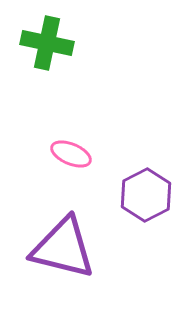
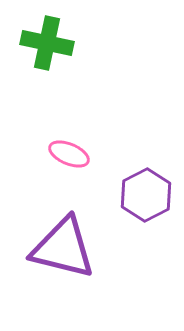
pink ellipse: moved 2 px left
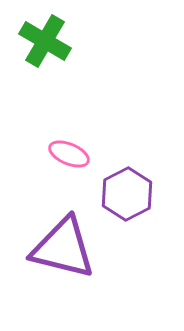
green cross: moved 2 px left, 2 px up; rotated 18 degrees clockwise
purple hexagon: moved 19 px left, 1 px up
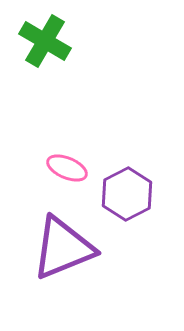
pink ellipse: moved 2 px left, 14 px down
purple triangle: rotated 36 degrees counterclockwise
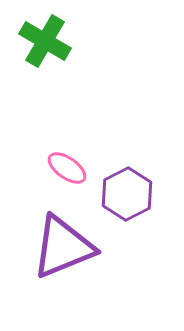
pink ellipse: rotated 12 degrees clockwise
purple triangle: moved 1 px up
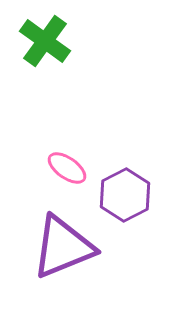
green cross: rotated 6 degrees clockwise
purple hexagon: moved 2 px left, 1 px down
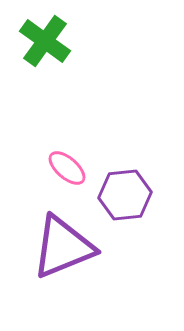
pink ellipse: rotated 6 degrees clockwise
purple hexagon: rotated 21 degrees clockwise
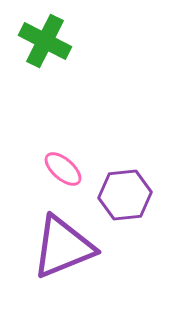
green cross: rotated 9 degrees counterclockwise
pink ellipse: moved 4 px left, 1 px down
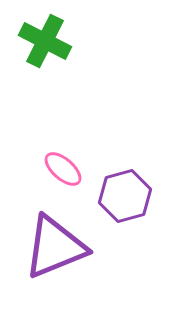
purple hexagon: moved 1 px down; rotated 9 degrees counterclockwise
purple triangle: moved 8 px left
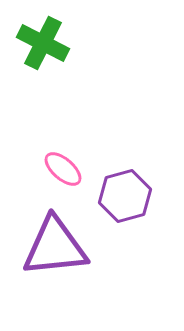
green cross: moved 2 px left, 2 px down
purple triangle: rotated 16 degrees clockwise
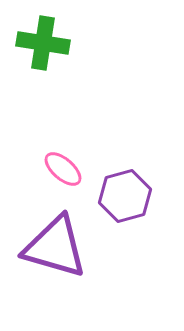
green cross: rotated 18 degrees counterclockwise
purple triangle: rotated 22 degrees clockwise
